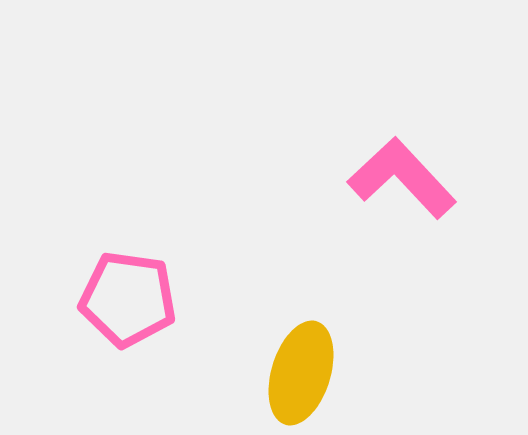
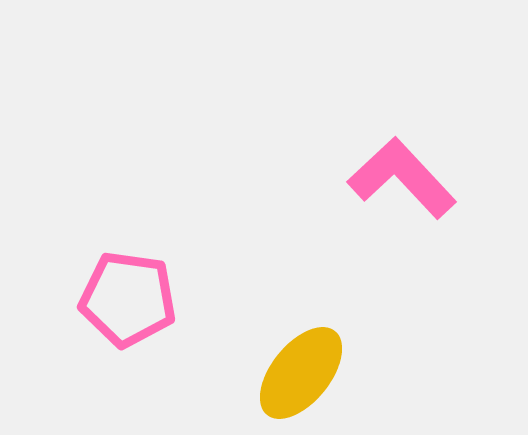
yellow ellipse: rotated 22 degrees clockwise
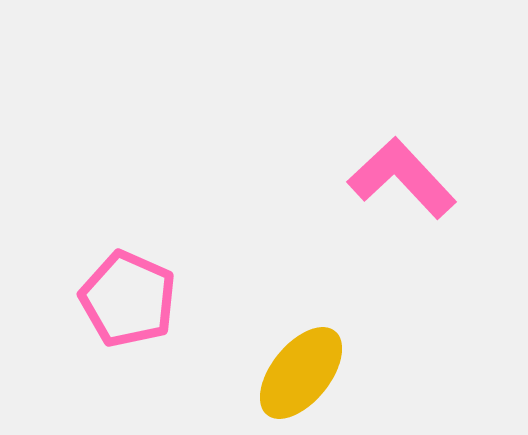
pink pentagon: rotated 16 degrees clockwise
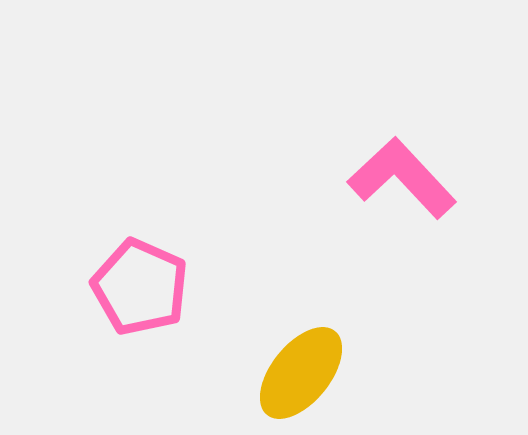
pink pentagon: moved 12 px right, 12 px up
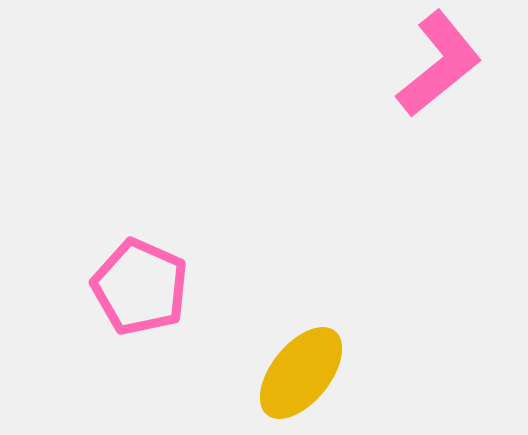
pink L-shape: moved 37 px right, 114 px up; rotated 94 degrees clockwise
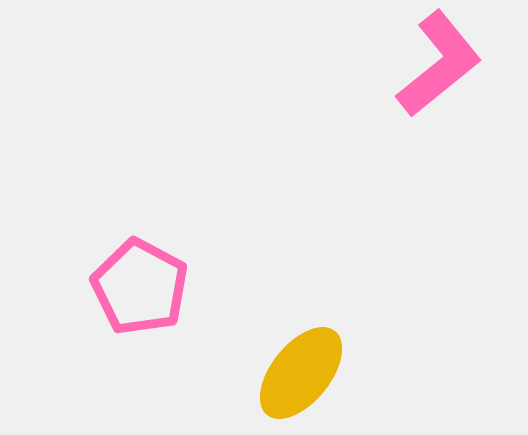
pink pentagon: rotated 4 degrees clockwise
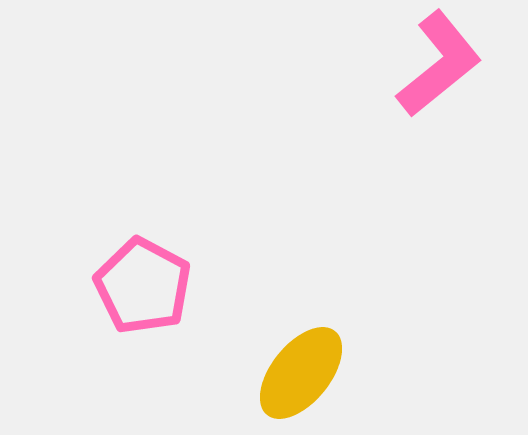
pink pentagon: moved 3 px right, 1 px up
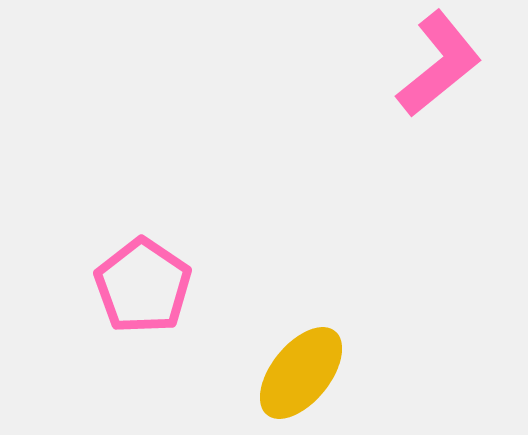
pink pentagon: rotated 6 degrees clockwise
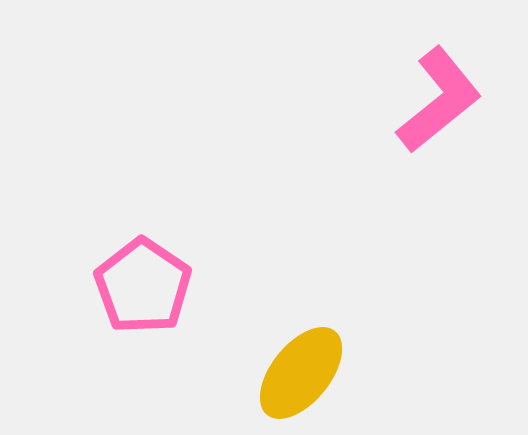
pink L-shape: moved 36 px down
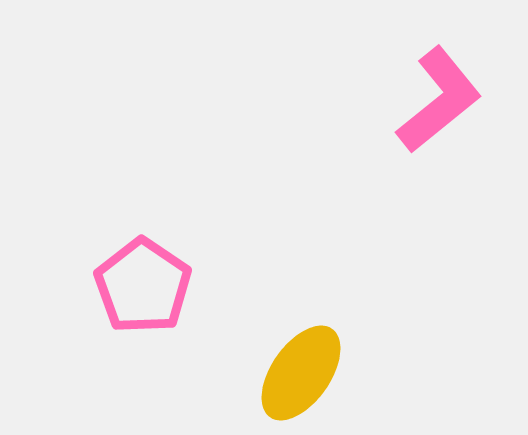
yellow ellipse: rotated 4 degrees counterclockwise
